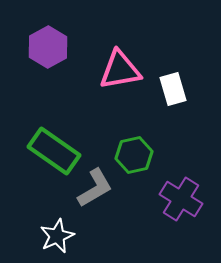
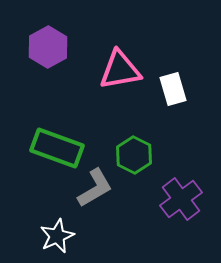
green rectangle: moved 3 px right, 3 px up; rotated 15 degrees counterclockwise
green hexagon: rotated 21 degrees counterclockwise
purple cross: rotated 21 degrees clockwise
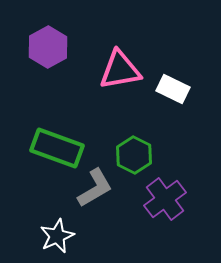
white rectangle: rotated 48 degrees counterclockwise
purple cross: moved 16 px left
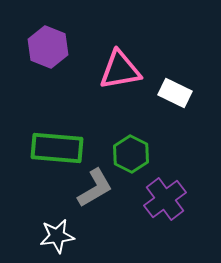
purple hexagon: rotated 9 degrees counterclockwise
white rectangle: moved 2 px right, 4 px down
green rectangle: rotated 15 degrees counterclockwise
green hexagon: moved 3 px left, 1 px up
white star: rotated 16 degrees clockwise
